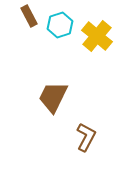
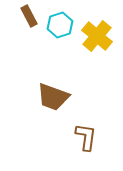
brown trapezoid: rotated 96 degrees counterclockwise
brown L-shape: rotated 20 degrees counterclockwise
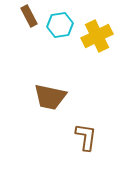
cyan hexagon: rotated 10 degrees clockwise
yellow cross: rotated 24 degrees clockwise
brown trapezoid: moved 3 px left; rotated 8 degrees counterclockwise
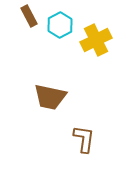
cyan hexagon: rotated 20 degrees counterclockwise
yellow cross: moved 1 px left, 4 px down
brown L-shape: moved 2 px left, 2 px down
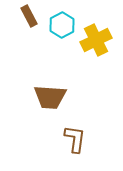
cyan hexagon: moved 2 px right
brown trapezoid: rotated 8 degrees counterclockwise
brown L-shape: moved 9 px left
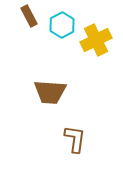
brown trapezoid: moved 5 px up
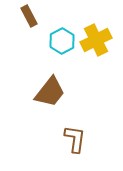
cyan hexagon: moved 16 px down
brown trapezoid: rotated 56 degrees counterclockwise
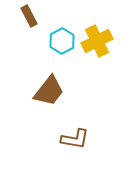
yellow cross: moved 1 px right, 1 px down
brown trapezoid: moved 1 px left, 1 px up
brown L-shape: rotated 92 degrees clockwise
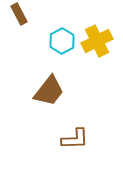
brown rectangle: moved 10 px left, 2 px up
brown L-shape: rotated 12 degrees counterclockwise
